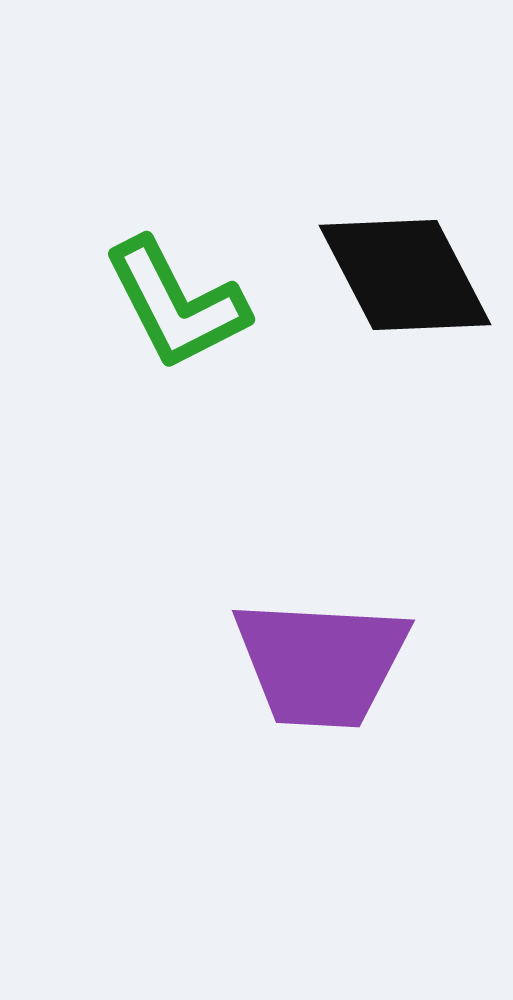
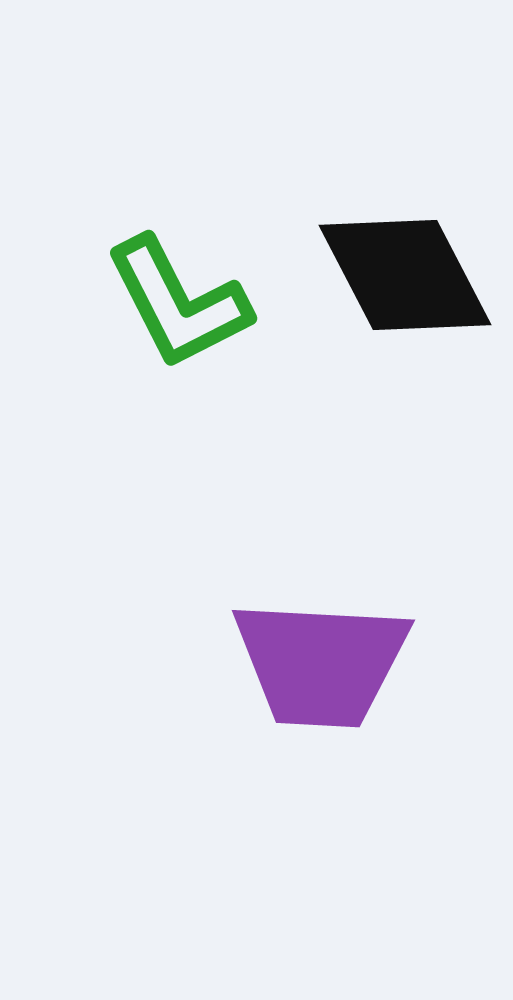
green L-shape: moved 2 px right, 1 px up
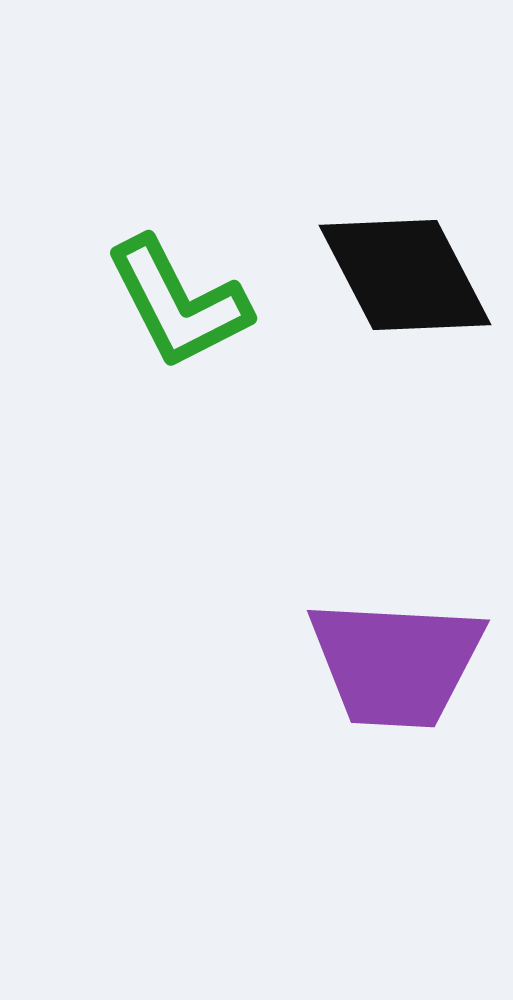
purple trapezoid: moved 75 px right
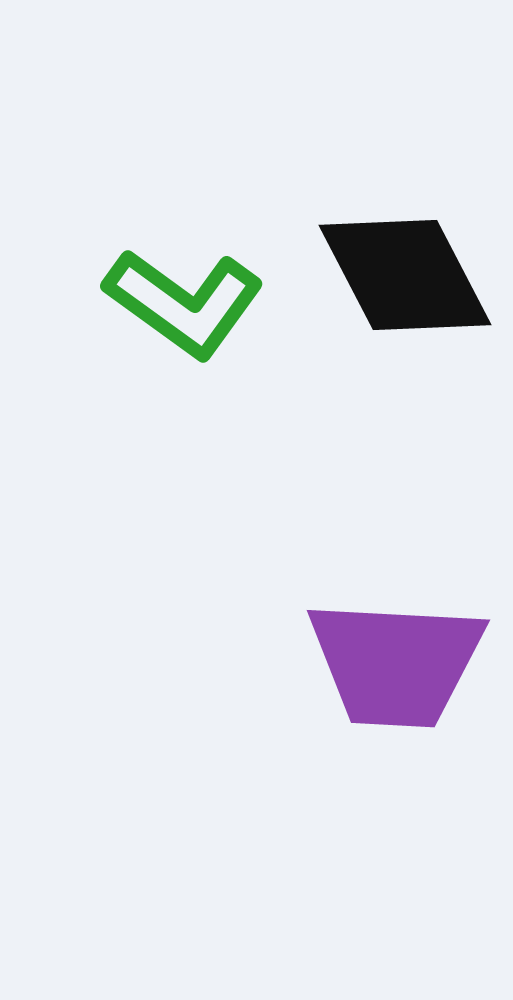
green L-shape: moved 6 px right; rotated 27 degrees counterclockwise
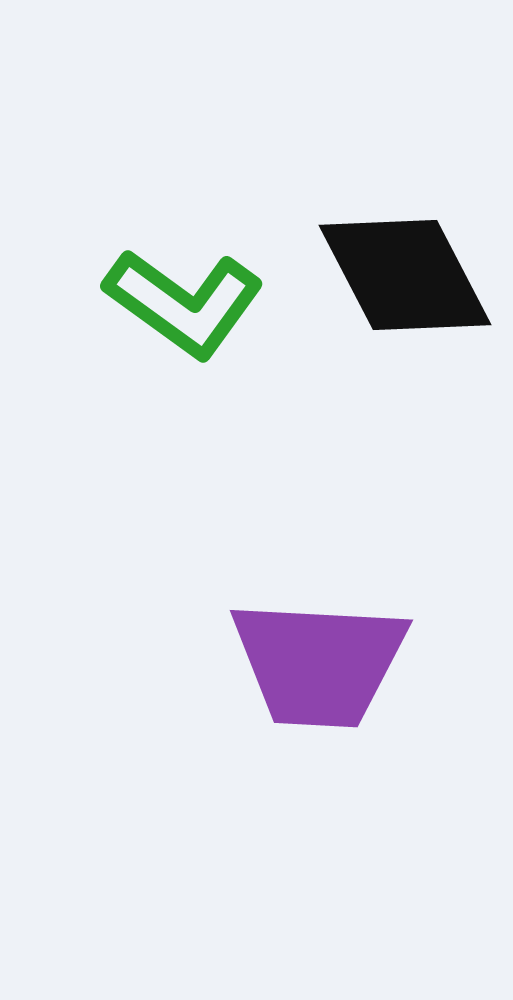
purple trapezoid: moved 77 px left
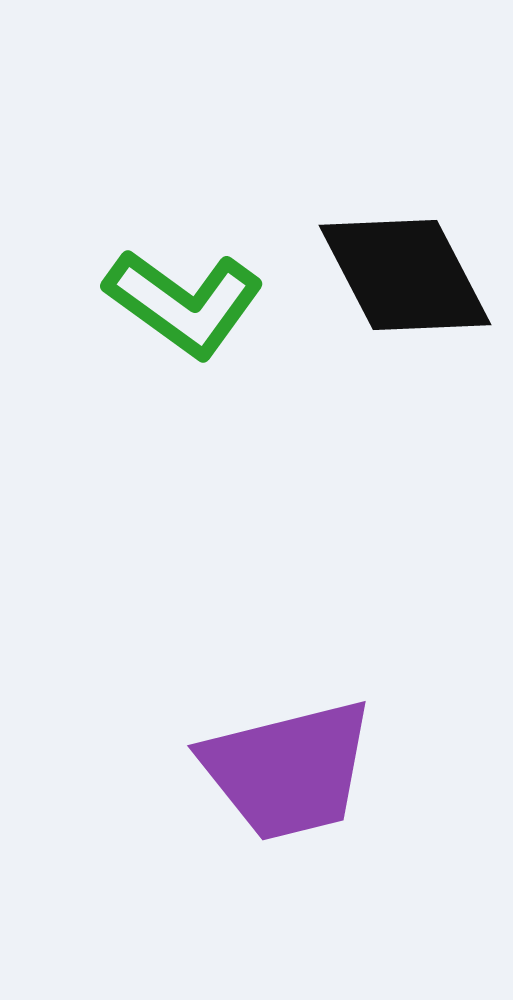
purple trapezoid: moved 31 px left, 107 px down; rotated 17 degrees counterclockwise
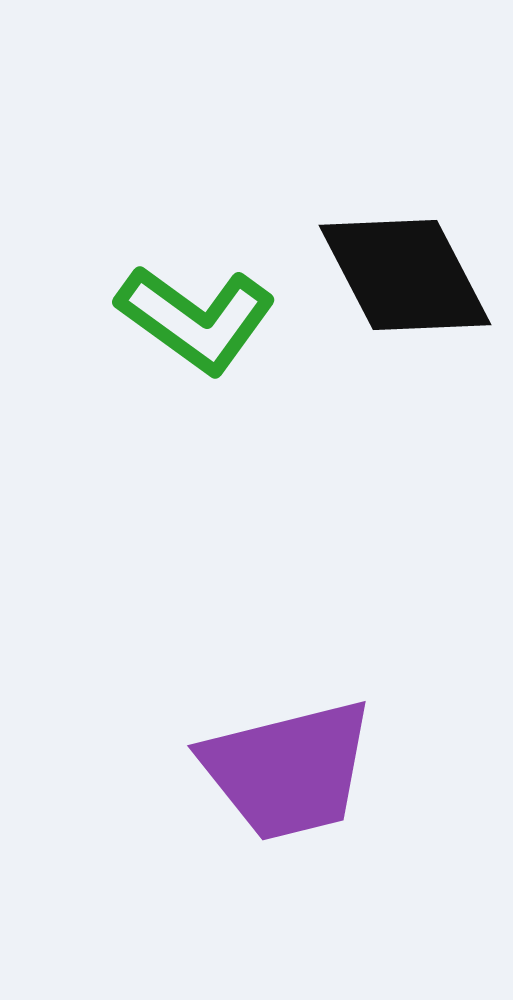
green L-shape: moved 12 px right, 16 px down
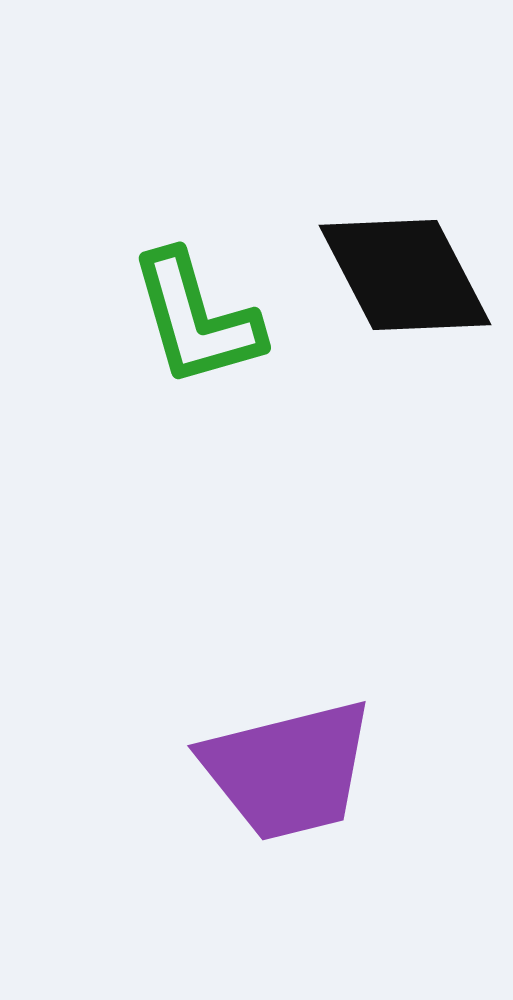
green L-shape: rotated 38 degrees clockwise
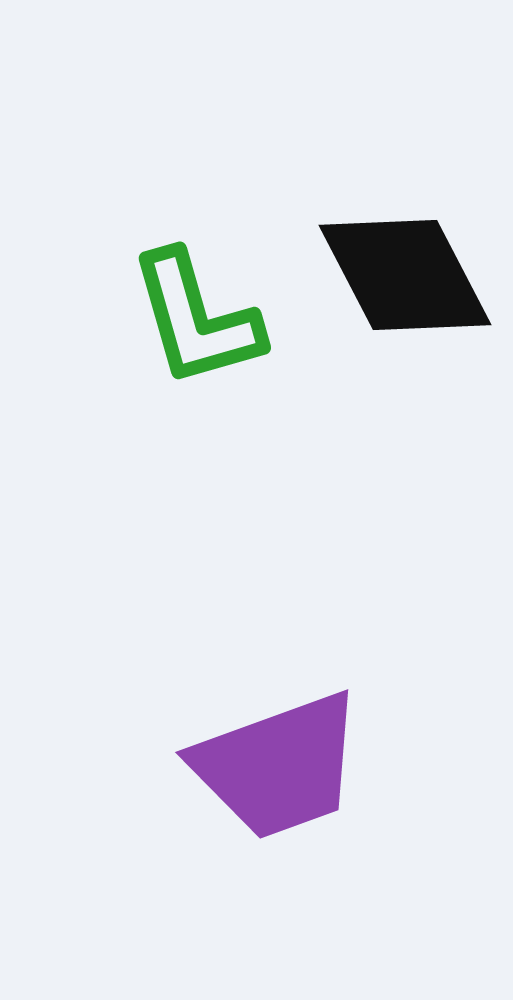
purple trapezoid: moved 10 px left, 4 px up; rotated 6 degrees counterclockwise
